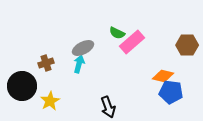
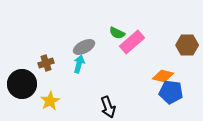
gray ellipse: moved 1 px right, 1 px up
black circle: moved 2 px up
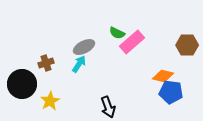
cyan arrow: rotated 18 degrees clockwise
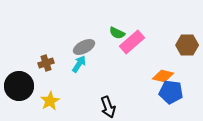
black circle: moved 3 px left, 2 px down
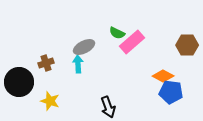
cyan arrow: moved 1 px left; rotated 36 degrees counterclockwise
orange diamond: rotated 15 degrees clockwise
black circle: moved 4 px up
yellow star: rotated 24 degrees counterclockwise
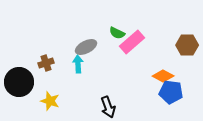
gray ellipse: moved 2 px right
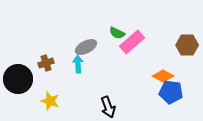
black circle: moved 1 px left, 3 px up
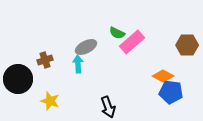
brown cross: moved 1 px left, 3 px up
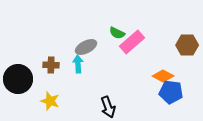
brown cross: moved 6 px right, 5 px down; rotated 21 degrees clockwise
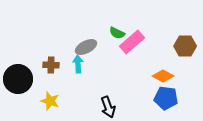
brown hexagon: moved 2 px left, 1 px down
blue pentagon: moved 5 px left, 6 px down
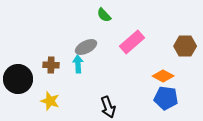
green semicircle: moved 13 px left, 18 px up; rotated 21 degrees clockwise
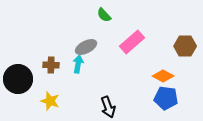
cyan arrow: rotated 12 degrees clockwise
